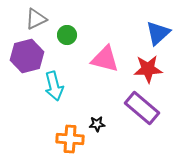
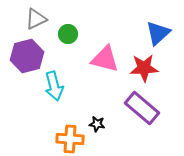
green circle: moved 1 px right, 1 px up
red star: moved 4 px left, 1 px up
black star: rotated 14 degrees clockwise
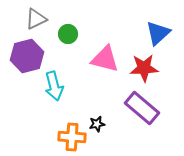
black star: rotated 21 degrees counterclockwise
orange cross: moved 2 px right, 2 px up
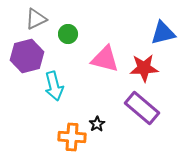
blue triangle: moved 5 px right; rotated 28 degrees clockwise
black star: rotated 21 degrees counterclockwise
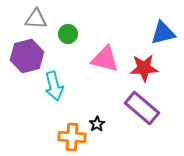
gray triangle: rotated 30 degrees clockwise
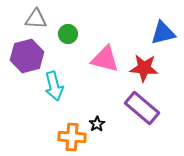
red star: rotated 8 degrees clockwise
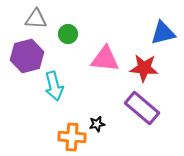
pink triangle: rotated 8 degrees counterclockwise
black star: rotated 21 degrees clockwise
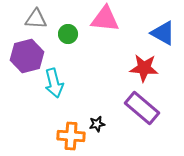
blue triangle: rotated 44 degrees clockwise
pink triangle: moved 40 px up
cyan arrow: moved 3 px up
orange cross: moved 1 px left, 1 px up
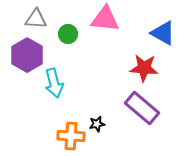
purple hexagon: moved 1 px up; rotated 16 degrees counterclockwise
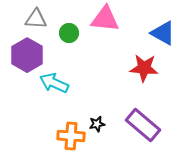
green circle: moved 1 px right, 1 px up
cyan arrow: rotated 128 degrees clockwise
purple rectangle: moved 1 px right, 17 px down
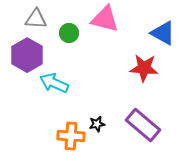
pink triangle: rotated 8 degrees clockwise
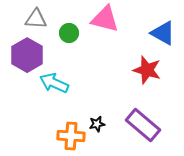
red star: moved 3 px right, 2 px down; rotated 12 degrees clockwise
